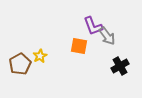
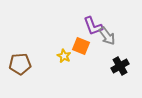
orange square: moved 2 px right; rotated 12 degrees clockwise
yellow star: moved 24 px right; rotated 16 degrees counterclockwise
brown pentagon: rotated 25 degrees clockwise
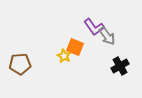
purple L-shape: moved 1 px right, 1 px down; rotated 15 degrees counterclockwise
orange square: moved 6 px left, 1 px down
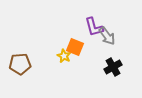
purple L-shape: rotated 20 degrees clockwise
black cross: moved 7 px left, 1 px down
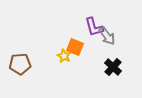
black cross: rotated 18 degrees counterclockwise
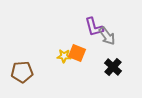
orange square: moved 2 px right, 6 px down
yellow star: rotated 24 degrees counterclockwise
brown pentagon: moved 2 px right, 8 px down
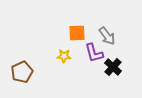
purple L-shape: moved 26 px down
orange square: moved 20 px up; rotated 24 degrees counterclockwise
brown pentagon: rotated 20 degrees counterclockwise
